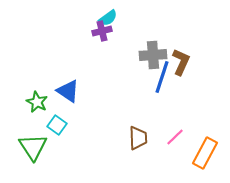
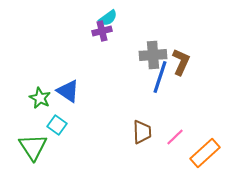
blue line: moved 2 px left
green star: moved 3 px right, 4 px up
brown trapezoid: moved 4 px right, 6 px up
orange rectangle: rotated 20 degrees clockwise
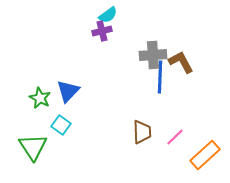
cyan semicircle: moved 3 px up
brown L-shape: rotated 52 degrees counterclockwise
blue line: rotated 16 degrees counterclockwise
blue triangle: rotated 40 degrees clockwise
cyan square: moved 4 px right
orange rectangle: moved 2 px down
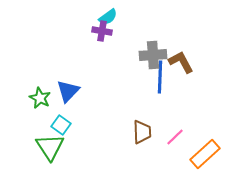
cyan semicircle: moved 2 px down
purple cross: rotated 24 degrees clockwise
green triangle: moved 17 px right
orange rectangle: moved 1 px up
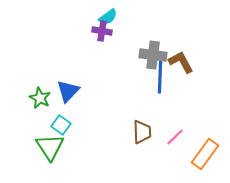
gray cross: rotated 12 degrees clockwise
orange rectangle: rotated 12 degrees counterclockwise
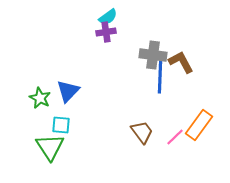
purple cross: moved 4 px right, 1 px down; rotated 18 degrees counterclockwise
cyan square: rotated 30 degrees counterclockwise
brown trapezoid: rotated 35 degrees counterclockwise
orange rectangle: moved 6 px left, 29 px up
